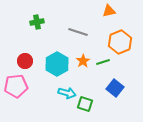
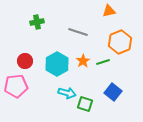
blue square: moved 2 px left, 4 px down
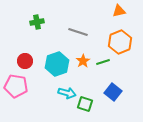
orange triangle: moved 10 px right
cyan hexagon: rotated 10 degrees clockwise
pink pentagon: rotated 15 degrees clockwise
